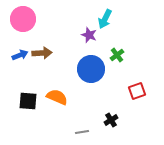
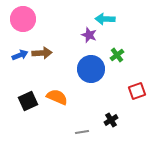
cyan arrow: rotated 66 degrees clockwise
black square: rotated 30 degrees counterclockwise
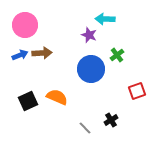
pink circle: moved 2 px right, 6 px down
gray line: moved 3 px right, 4 px up; rotated 56 degrees clockwise
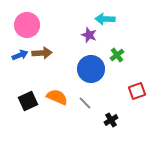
pink circle: moved 2 px right
gray line: moved 25 px up
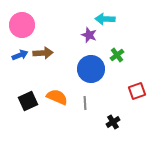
pink circle: moved 5 px left
brown arrow: moved 1 px right
gray line: rotated 40 degrees clockwise
black cross: moved 2 px right, 2 px down
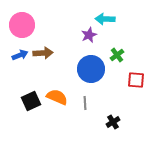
purple star: rotated 28 degrees clockwise
red square: moved 1 px left, 11 px up; rotated 24 degrees clockwise
black square: moved 3 px right
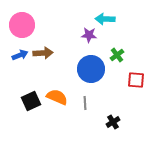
purple star: rotated 28 degrees clockwise
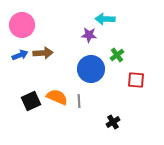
gray line: moved 6 px left, 2 px up
